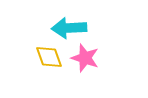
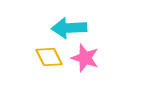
yellow diamond: rotated 8 degrees counterclockwise
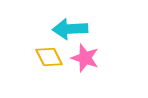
cyan arrow: moved 1 px right, 1 px down
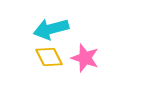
cyan arrow: moved 19 px left; rotated 12 degrees counterclockwise
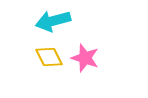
cyan arrow: moved 2 px right, 8 px up
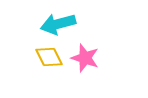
cyan arrow: moved 5 px right, 3 px down
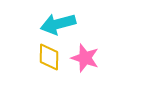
yellow diamond: rotated 28 degrees clockwise
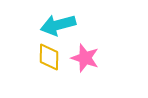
cyan arrow: moved 1 px down
